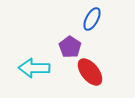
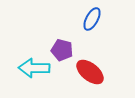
purple pentagon: moved 8 px left, 3 px down; rotated 20 degrees counterclockwise
red ellipse: rotated 12 degrees counterclockwise
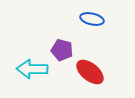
blue ellipse: rotated 75 degrees clockwise
cyan arrow: moved 2 px left, 1 px down
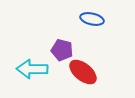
red ellipse: moved 7 px left
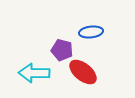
blue ellipse: moved 1 px left, 13 px down; rotated 20 degrees counterclockwise
cyan arrow: moved 2 px right, 4 px down
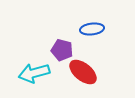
blue ellipse: moved 1 px right, 3 px up
cyan arrow: rotated 16 degrees counterclockwise
